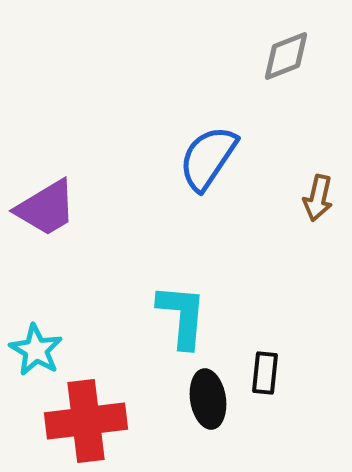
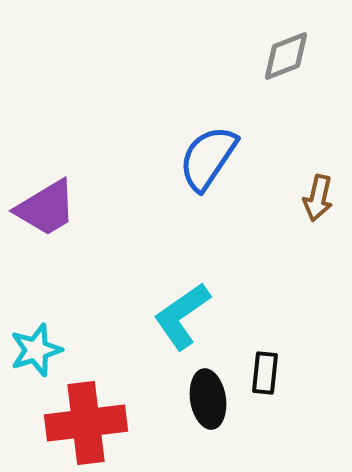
cyan L-shape: rotated 130 degrees counterclockwise
cyan star: rotated 24 degrees clockwise
red cross: moved 2 px down
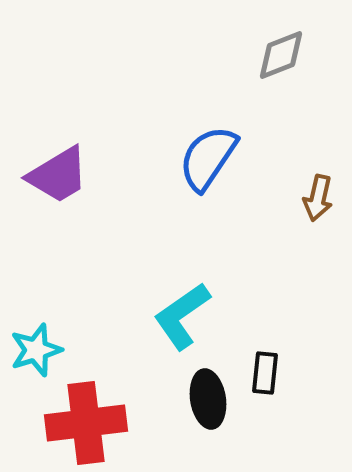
gray diamond: moved 5 px left, 1 px up
purple trapezoid: moved 12 px right, 33 px up
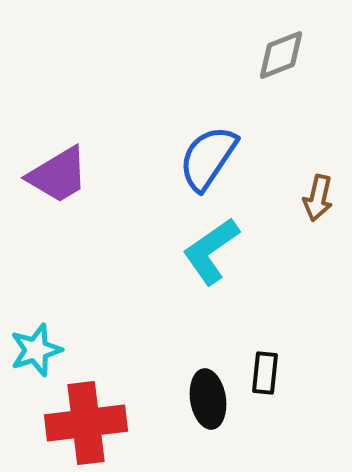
cyan L-shape: moved 29 px right, 65 px up
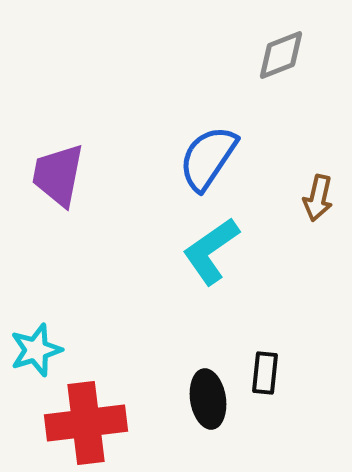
purple trapezoid: rotated 132 degrees clockwise
